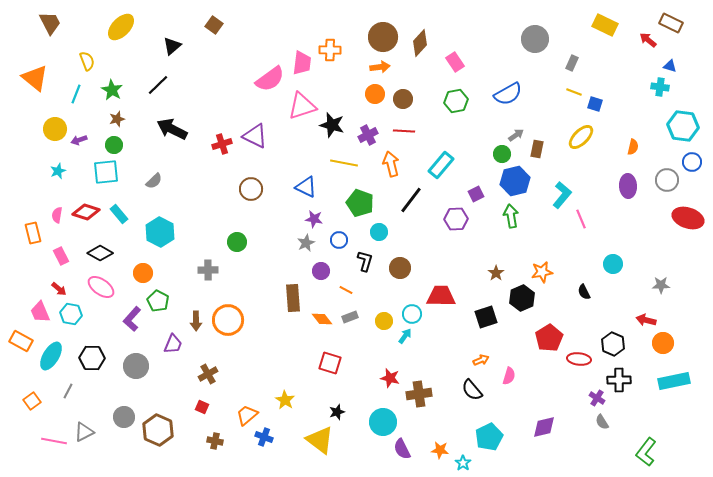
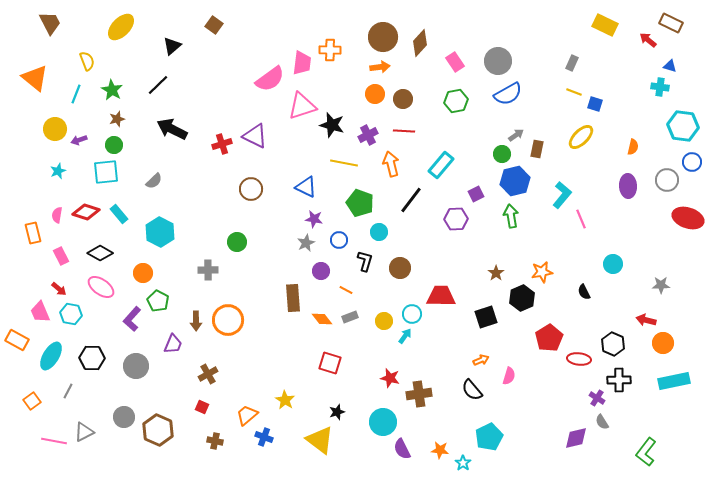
gray circle at (535, 39): moved 37 px left, 22 px down
orange rectangle at (21, 341): moved 4 px left, 1 px up
purple diamond at (544, 427): moved 32 px right, 11 px down
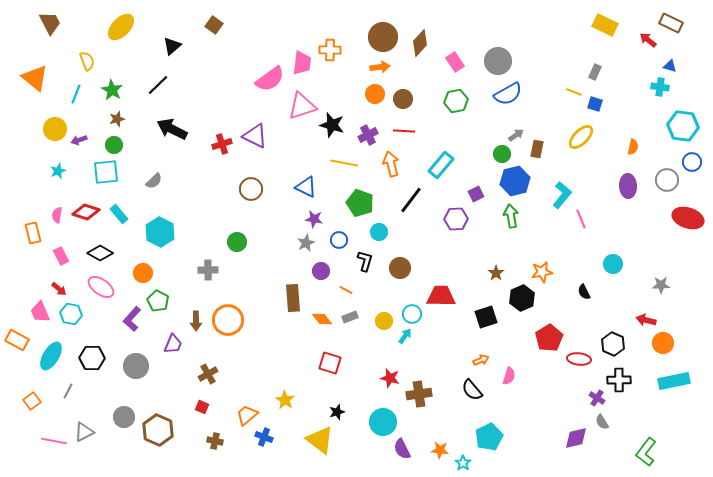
gray rectangle at (572, 63): moved 23 px right, 9 px down
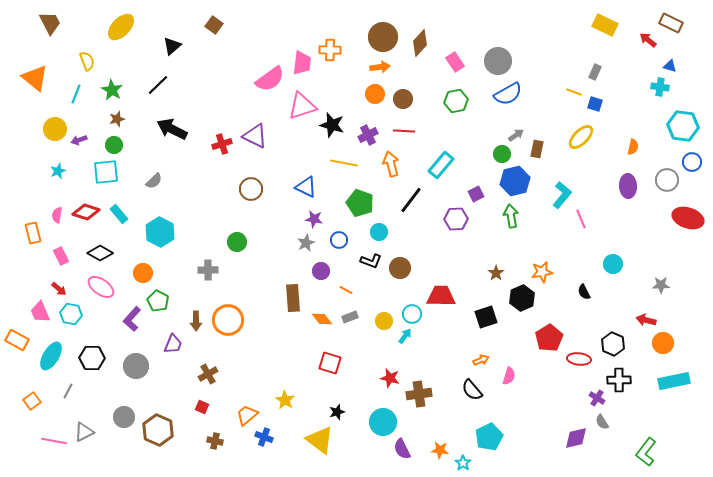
black L-shape at (365, 261): moved 6 px right; rotated 95 degrees clockwise
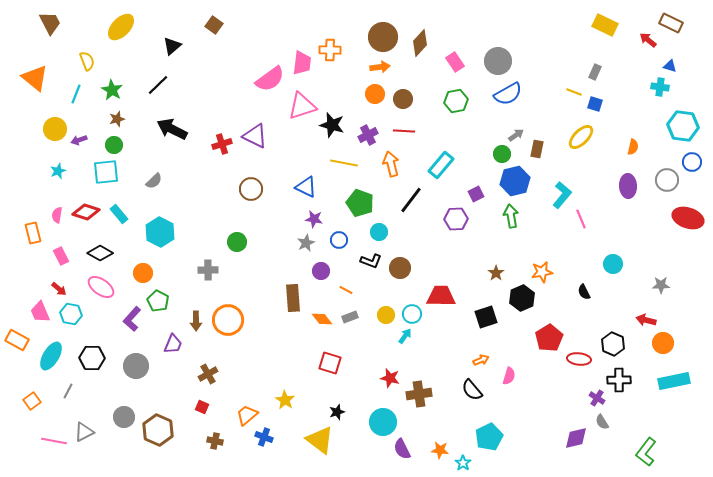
yellow circle at (384, 321): moved 2 px right, 6 px up
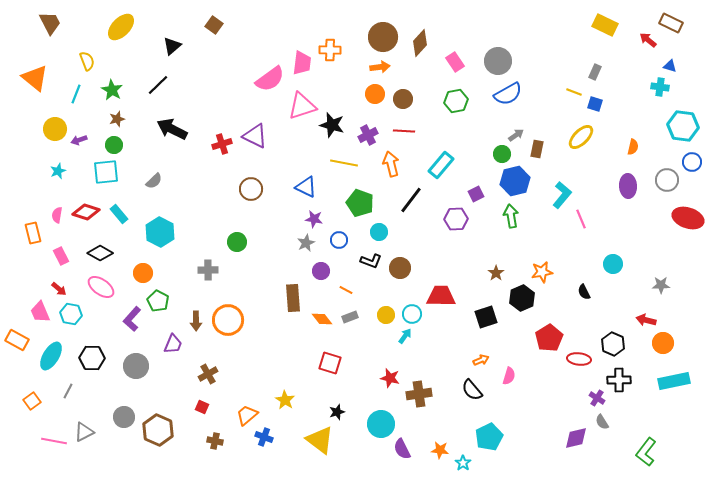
cyan circle at (383, 422): moved 2 px left, 2 px down
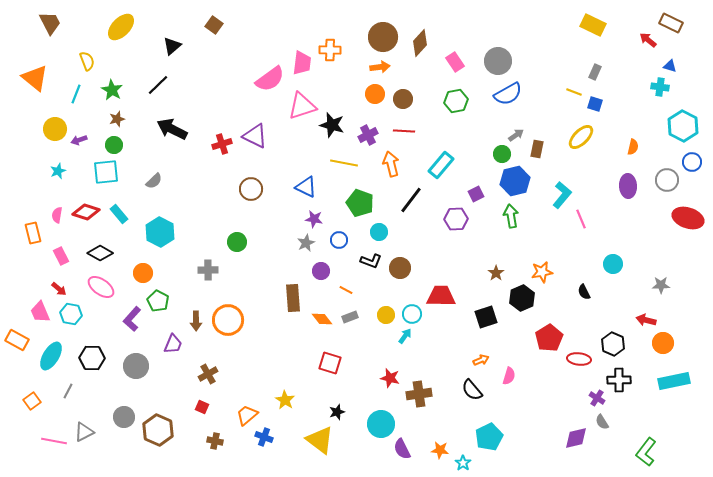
yellow rectangle at (605, 25): moved 12 px left
cyan hexagon at (683, 126): rotated 20 degrees clockwise
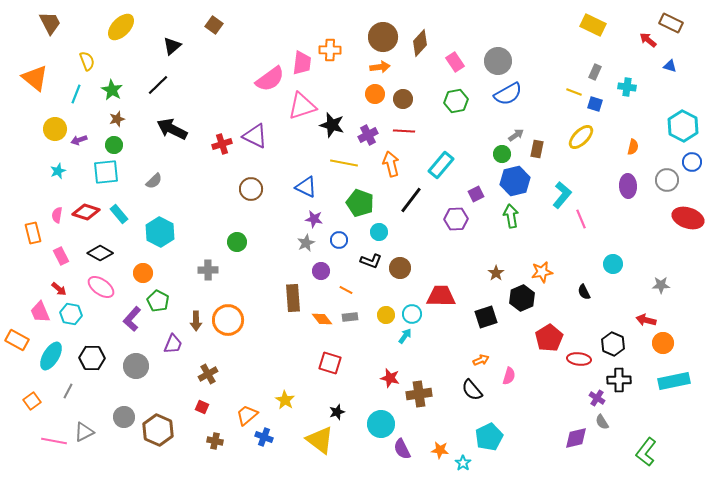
cyan cross at (660, 87): moved 33 px left
gray rectangle at (350, 317): rotated 14 degrees clockwise
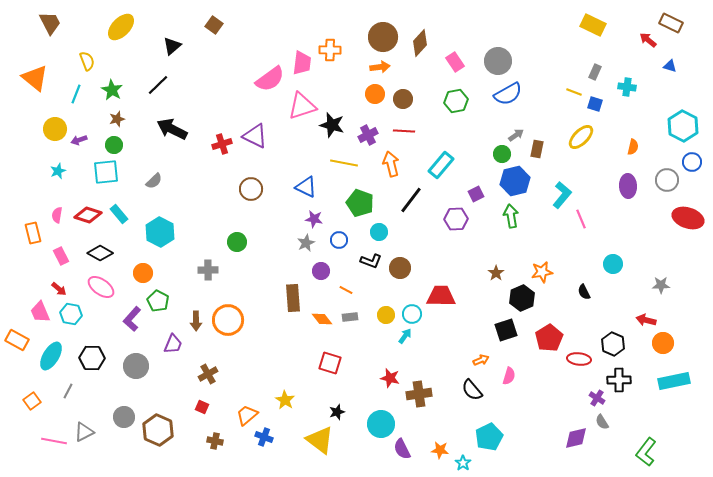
red diamond at (86, 212): moved 2 px right, 3 px down
black square at (486, 317): moved 20 px right, 13 px down
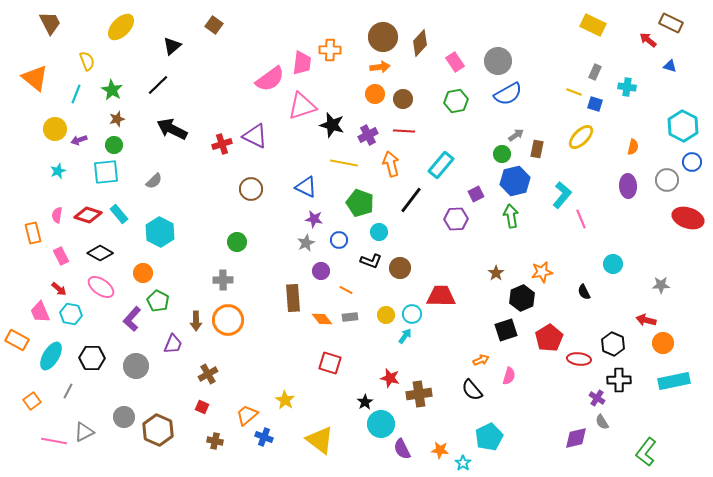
gray cross at (208, 270): moved 15 px right, 10 px down
black star at (337, 412): moved 28 px right, 10 px up; rotated 14 degrees counterclockwise
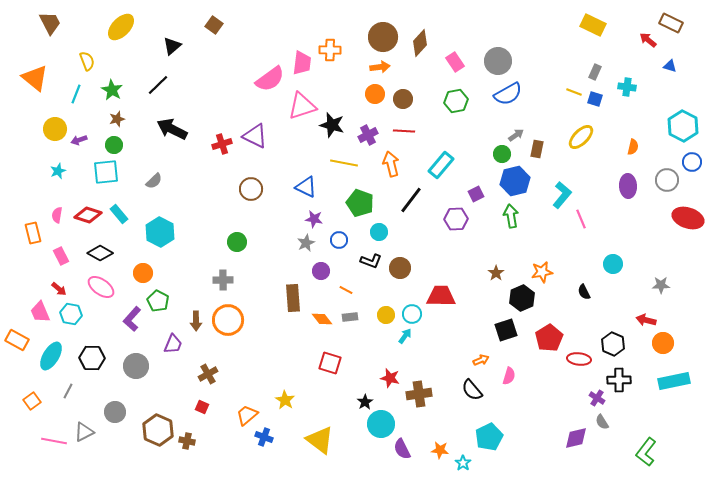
blue square at (595, 104): moved 5 px up
gray circle at (124, 417): moved 9 px left, 5 px up
brown cross at (215, 441): moved 28 px left
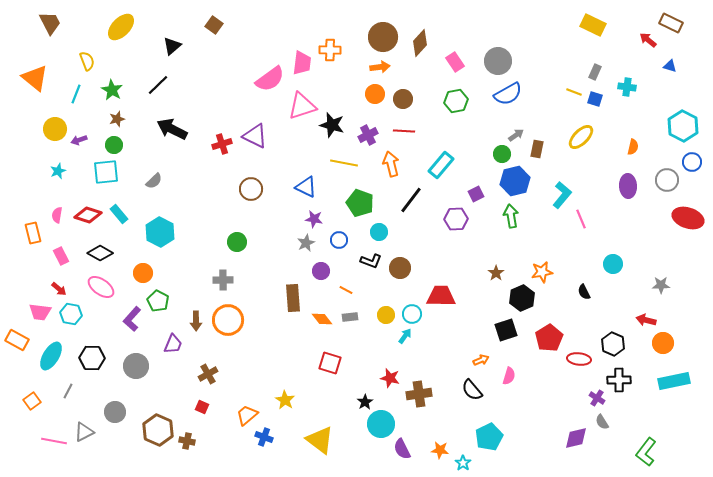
pink trapezoid at (40, 312): rotated 60 degrees counterclockwise
